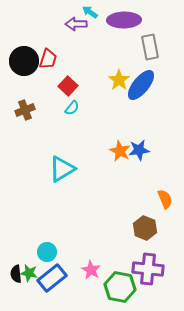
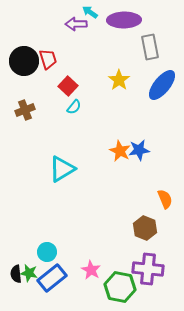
red trapezoid: rotated 35 degrees counterclockwise
blue ellipse: moved 21 px right
cyan semicircle: moved 2 px right, 1 px up
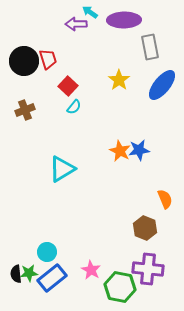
green star: rotated 18 degrees counterclockwise
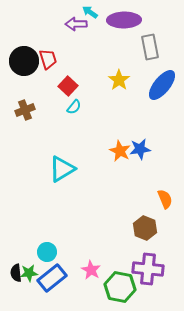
blue star: moved 1 px right, 1 px up
black semicircle: moved 1 px up
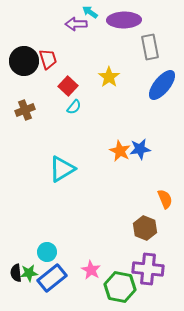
yellow star: moved 10 px left, 3 px up
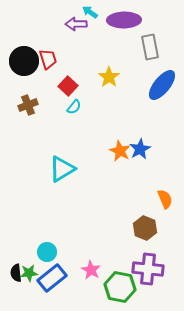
brown cross: moved 3 px right, 5 px up
blue star: rotated 20 degrees counterclockwise
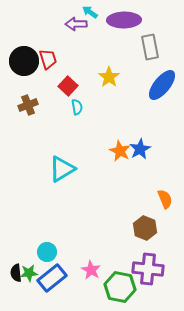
cyan semicircle: moved 3 px right; rotated 49 degrees counterclockwise
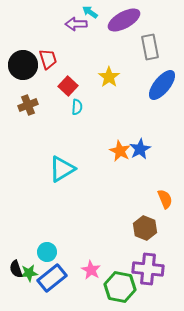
purple ellipse: rotated 28 degrees counterclockwise
black circle: moved 1 px left, 4 px down
cyan semicircle: rotated 14 degrees clockwise
black semicircle: moved 4 px up; rotated 12 degrees counterclockwise
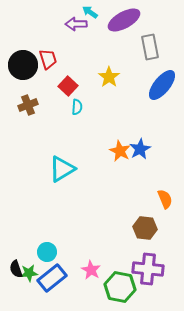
brown hexagon: rotated 15 degrees counterclockwise
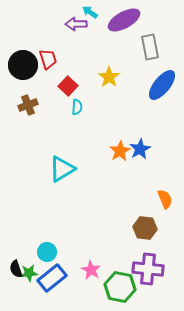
orange star: rotated 15 degrees clockwise
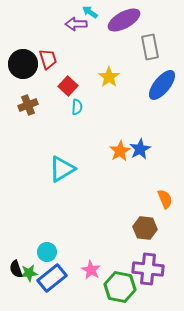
black circle: moved 1 px up
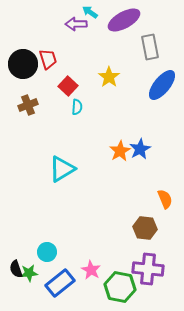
blue rectangle: moved 8 px right, 5 px down
